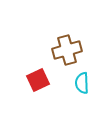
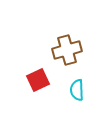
cyan semicircle: moved 5 px left, 7 px down
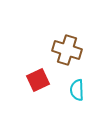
brown cross: rotated 32 degrees clockwise
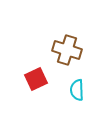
red square: moved 2 px left, 1 px up
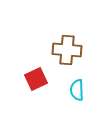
brown cross: rotated 12 degrees counterclockwise
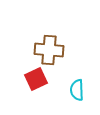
brown cross: moved 18 px left
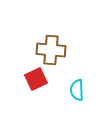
brown cross: moved 2 px right
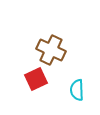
brown cross: rotated 20 degrees clockwise
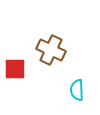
red square: moved 21 px left, 10 px up; rotated 25 degrees clockwise
